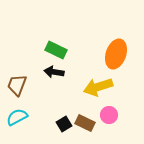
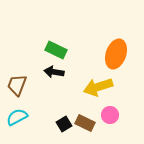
pink circle: moved 1 px right
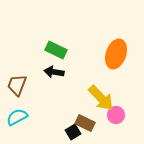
yellow arrow: moved 3 px right, 11 px down; rotated 116 degrees counterclockwise
pink circle: moved 6 px right
black square: moved 9 px right, 8 px down
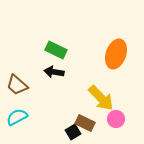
brown trapezoid: rotated 70 degrees counterclockwise
pink circle: moved 4 px down
